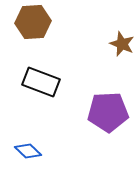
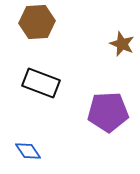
brown hexagon: moved 4 px right
black rectangle: moved 1 px down
blue diamond: rotated 12 degrees clockwise
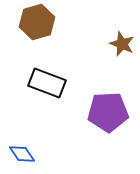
brown hexagon: rotated 12 degrees counterclockwise
black rectangle: moved 6 px right
blue diamond: moved 6 px left, 3 px down
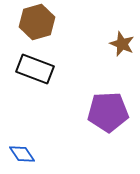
black rectangle: moved 12 px left, 14 px up
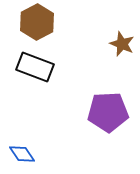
brown hexagon: rotated 12 degrees counterclockwise
black rectangle: moved 2 px up
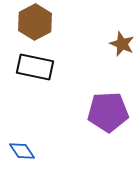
brown hexagon: moved 2 px left
black rectangle: rotated 9 degrees counterclockwise
blue diamond: moved 3 px up
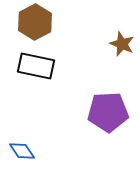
black rectangle: moved 1 px right, 1 px up
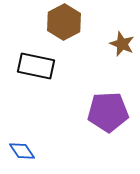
brown hexagon: moved 29 px right
